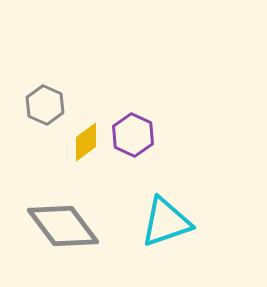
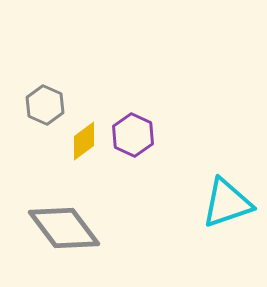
yellow diamond: moved 2 px left, 1 px up
cyan triangle: moved 61 px right, 19 px up
gray diamond: moved 1 px right, 2 px down
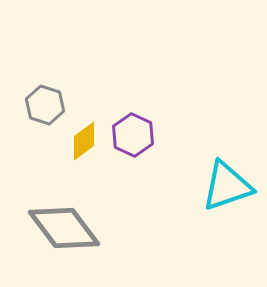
gray hexagon: rotated 6 degrees counterclockwise
cyan triangle: moved 17 px up
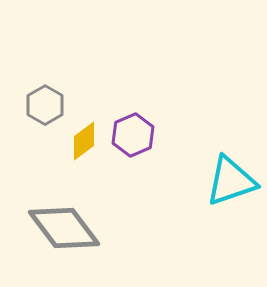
gray hexagon: rotated 12 degrees clockwise
purple hexagon: rotated 12 degrees clockwise
cyan triangle: moved 4 px right, 5 px up
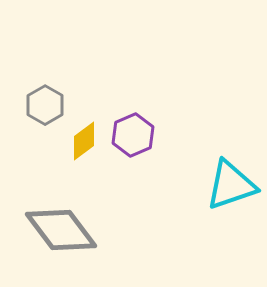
cyan triangle: moved 4 px down
gray diamond: moved 3 px left, 2 px down
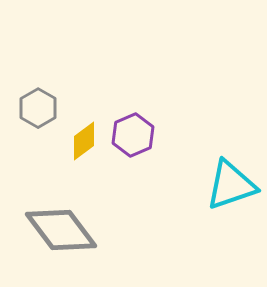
gray hexagon: moved 7 px left, 3 px down
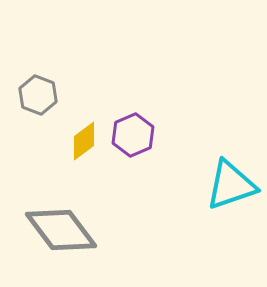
gray hexagon: moved 13 px up; rotated 9 degrees counterclockwise
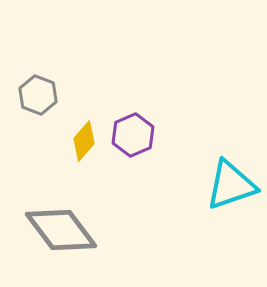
yellow diamond: rotated 12 degrees counterclockwise
